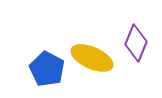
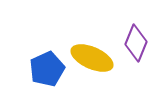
blue pentagon: rotated 20 degrees clockwise
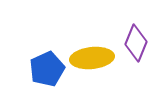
yellow ellipse: rotated 30 degrees counterclockwise
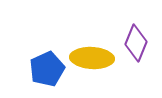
yellow ellipse: rotated 9 degrees clockwise
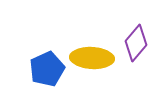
purple diamond: rotated 18 degrees clockwise
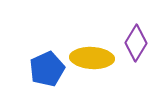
purple diamond: rotated 9 degrees counterclockwise
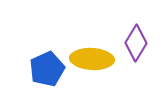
yellow ellipse: moved 1 px down
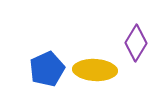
yellow ellipse: moved 3 px right, 11 px down
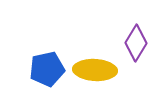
blue pentagon: rotated 12 degrees clockwise
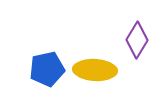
purple diamond: moved 1 px right, 3 px up
